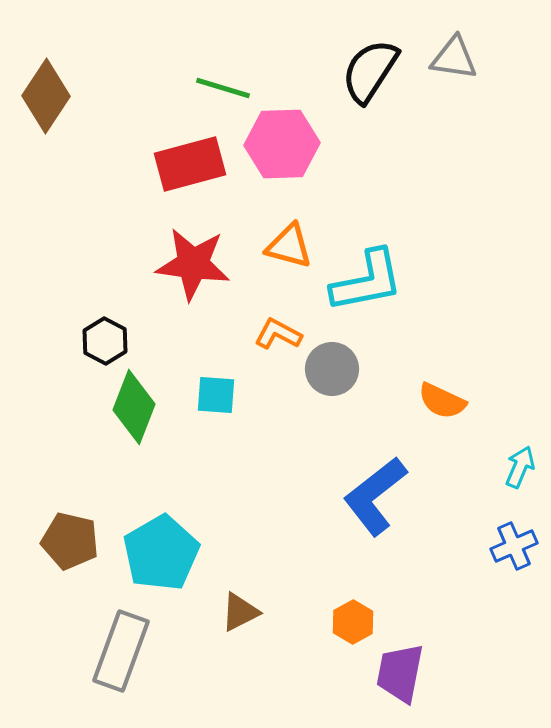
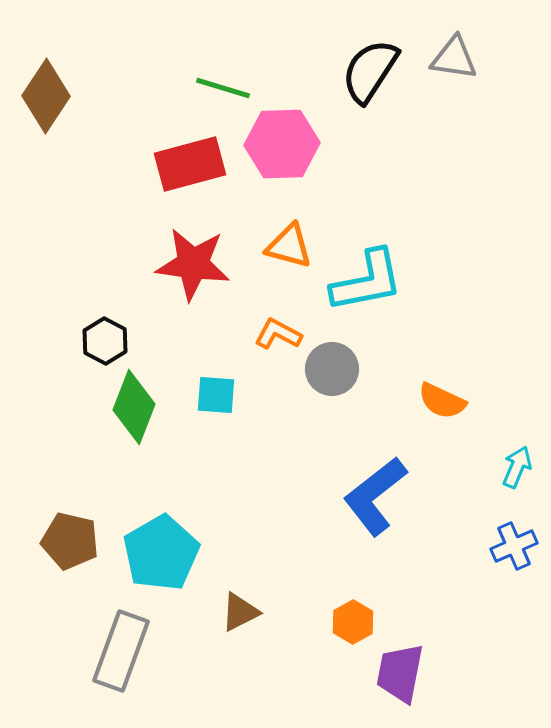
cyan arrow: moved 3 px left
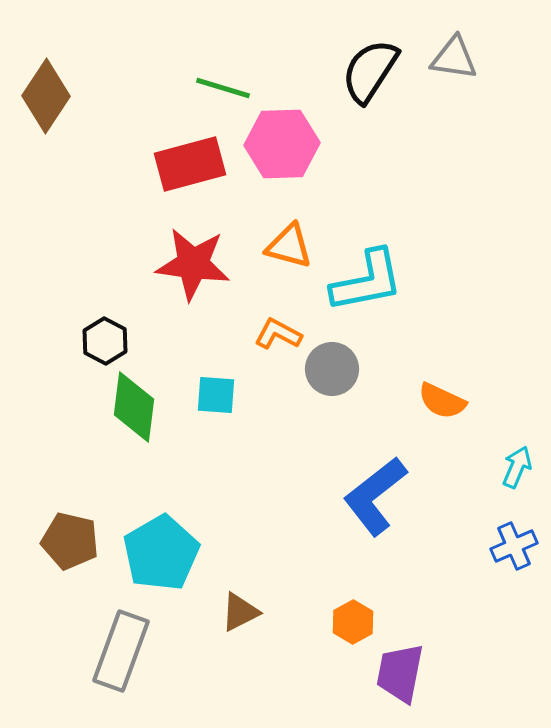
green diamond: rotated 14 degrees counterclockwise
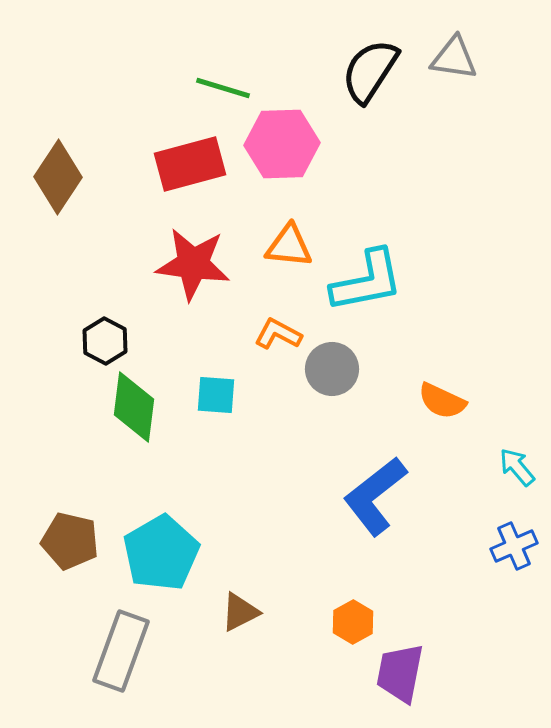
brown diamond: moved 12 px right, 81 px down
orange triangle: rotated 9 degrees counterclockwise
cyan arrow: rotated 63 degrees counterclockwise
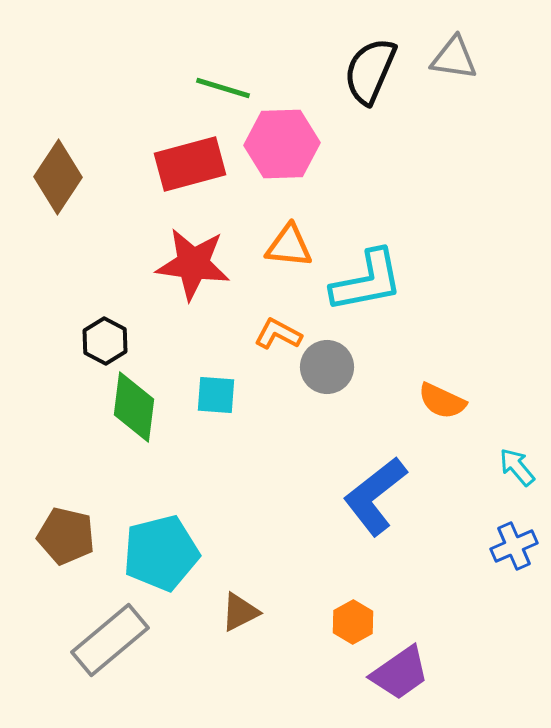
black semicircle: rotated 10 degrees counterclockwise
gray circle: moved 5 px left, 2 px up
brown pentagon: moved 4 px left, 5 px up
cyan pentagon: rotated 16 degrees clockwise
gray rectangle: moved 11 px left, 11 px up; rotated 30 degrees clockwise
purple trapezoid: rotated 136 degrees counterclockwise
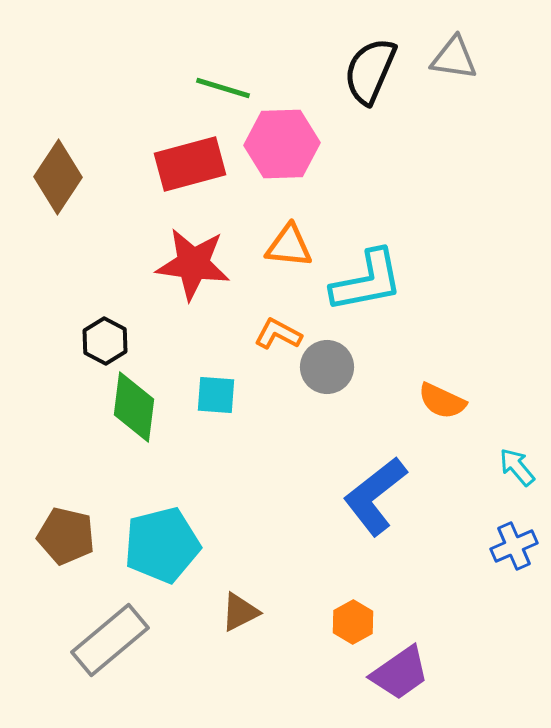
cyan pentagon: moved 1 px right, 8 px up
